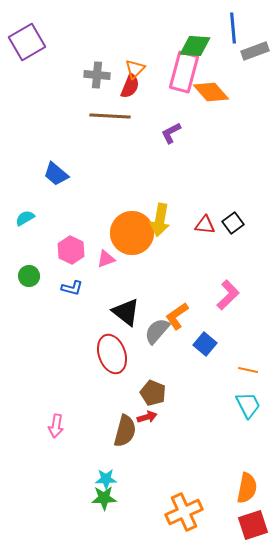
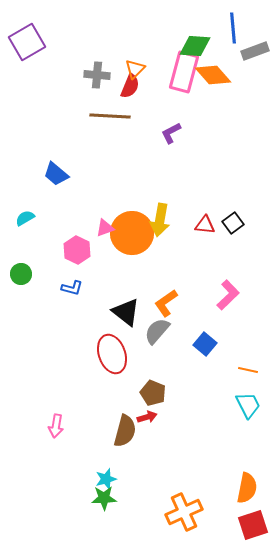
orange diamond: moved 2 px right, 17 px up
pink hexagon: moved 6 px right
pink triangle: moved 1 px left, 31 px up
green circle: moved 8 px left, 2 px up
orange L-shape: moved 11 px left, 13 px up
cyan star: rotated 15 degrees counterclockwise
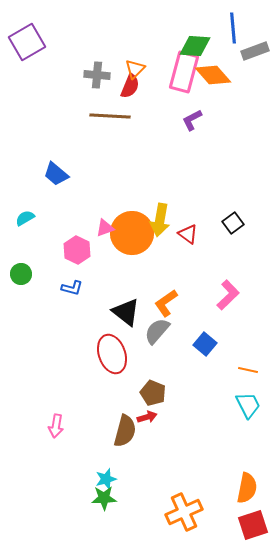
purple L-shape: moved 21 px right, 13 px up
red triangle: moved 17 px left, 9 px down; rotated 30 degrees clockwise
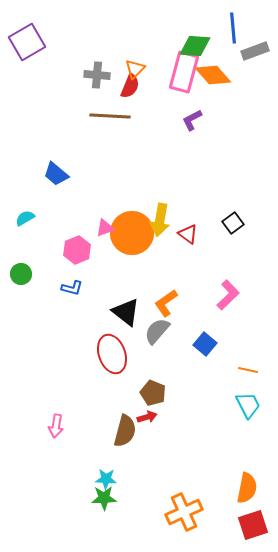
pink hexagon: rotated 12 degrees clockwise
cyan star: rotated 20 degrees clockwise
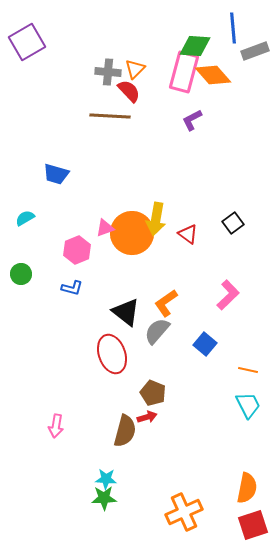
gray cross: moved 11 px right, 3 px up
red semicircle: moved 1 px left, 5 px down; rotated 65 degrees counterclockwise
blue trapezoid: rotated 24 degrees counterclockwise
yellow arrow: moved 4 px left, 1 px up
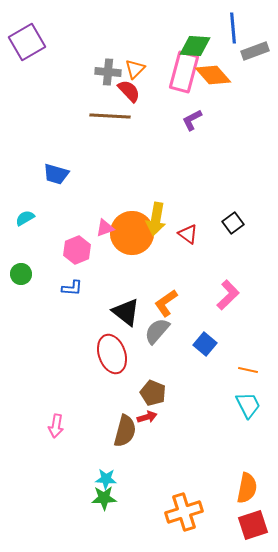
blue L-shape: rotated 10 degrees counterclockwise
orange cross: rotated 6 degrees clockwise
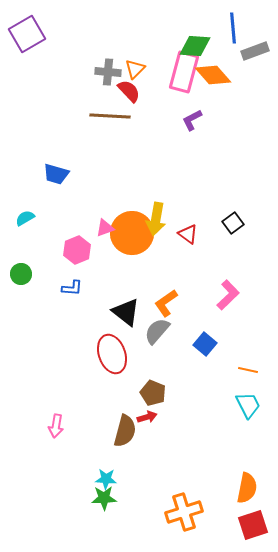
purple square: moved 8 px up
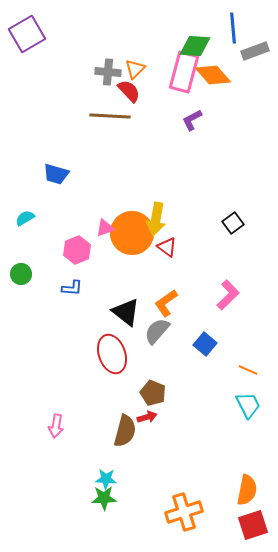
red triangle: moved 21 px left, 13 px down
orange line: rotated 12 degrees clockwise
orange semicircle: moved 2 px down
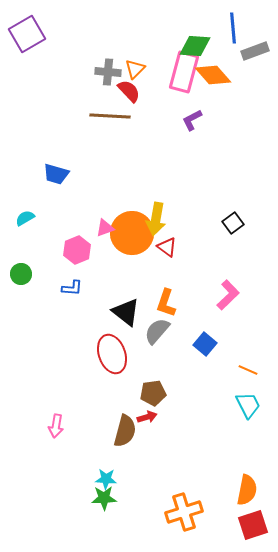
orange L-shape: rotated 36 degrees counterclockwise
brown pentagon: rotated 30 degrees counterclockwise
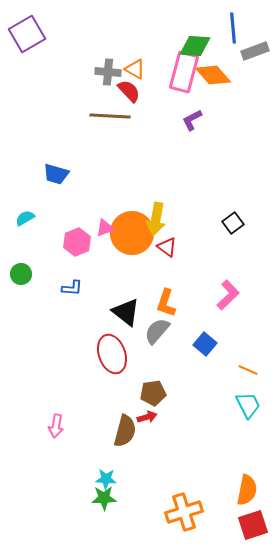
orange triangle: rotated 45 degrees counterclockwise
pink hexagon: moved 8 px up
